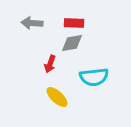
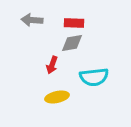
gray arrow: moved 3 px up
red arrow: moved 2 px right, 1 px down
yellow ellipse: rotated 55 degrees counterclockwise
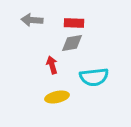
red arrow: rotated 144 degrees clockwise
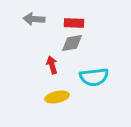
gray arrow: moved 2 px right, 1 px up
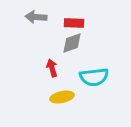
gray arrow: moved 2 px right, 2 px up
gray diamond: rotated 10 degrees counterclockwise
red arrow: moved 3 px down
yellow ellipse: moved 5 px right
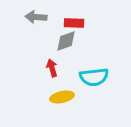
gray diamond: moved 6 px left, 2 px up
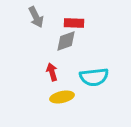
gray arrow: rotated 120 degrees counterclockwise
red arrow: moved 4 px down
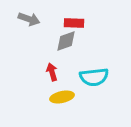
gray arrow: moved 7 px left, 2 px down; rotated 45 degrees counterclockwise
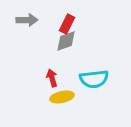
gray arrow: moved 2 px left, 1 px down; rotated 20 degrees counterclockwise
red rectangle: moved 7 px left, 1 px down; rotated 66 degrees counterclockwise
red arrow: moved 6 px down
cyan semicircle: moved 2 px down
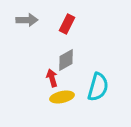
gray diamond: moved 19 px down; rotated 10 degrees counterclockwise
cyan semicircle: moved 4 px right, 8 px down; rotated 68 degrees counterclockwise
